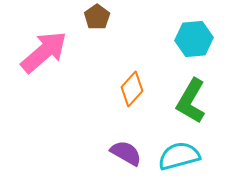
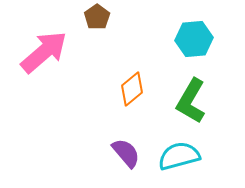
orange diamond: rotated 8 degrees clockwise
purple semicircle: rotated 20 degrees clockwise
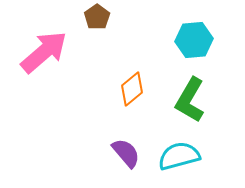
cyan hexagon: moved 1 px down
green L-shape: moved 1 px left, 1 px up
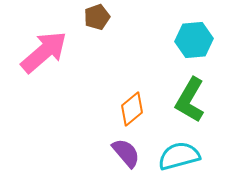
brown pentagon: rotated 15 degrees clockwise
orange diamond: moved 20 px down
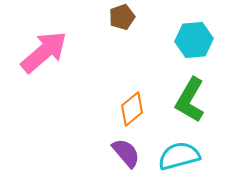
brown pentagon: moved 25 px right
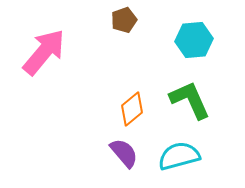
brown pentagon: moved 2 px right, 3 px down
pink arrow: rotated 9 degrees counterclockwise
green L-shape: rotated 126 degrees clockwise
purple semicircle: moved 2 px left
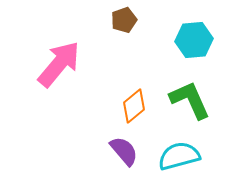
pink arrow: moved 15 px right, 12 px down
orange diamond: moved 2 px right, 3 px up
purple semicircle: moved 2 px up
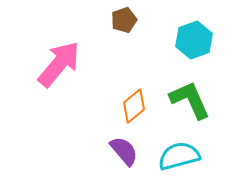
cyan hexagon: rotated 15 degrees counterclockwise
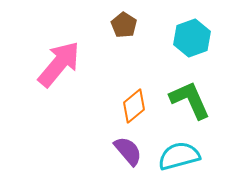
brown pentagon: moved 5 px down; rotated 20 degrees counterclockwise
cyan hexagon: moved 2 px left, 2 px up
purple semicircle: moved 4 px right
